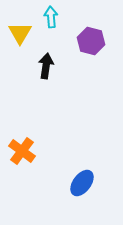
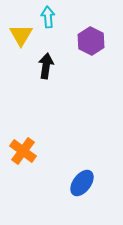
cyan arrow: moved 3 px left
yellow triangle: moved 1 px right, 2 px down
purple hexagon: rotated 12 degrees clockwise
orange cross: moved 1 px right
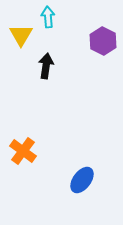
purple hexagon: moved 12 px right
blue ellipse: moved 3 px up
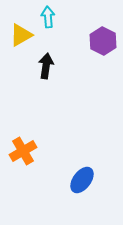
yellow triangle: rotated 30 degrees clockwise
orange cross: rotated 24 degrees clockwise
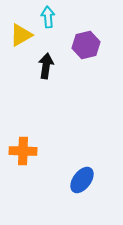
purple hexagon: moved 17 px left, 4 px down; rotated 20 degrees clockwise
orange cross: rotated 32 degrees clockwise
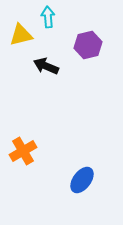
yellow triangle: rotated 15 degrees clockwise
purple hexagon: moved 2 px right
black arrow: rotated 75 degrees counterclockwise
orange cross: rotated 32 degrees counterclockwise
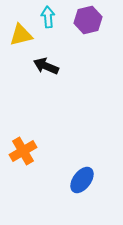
purple hexagon: moved 25 px up
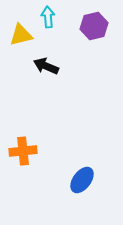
purple hexagon: moved 6 px right, 6 px down
orange cross: rotated 24 degrees clockwise
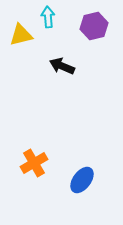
black arrow: moved 16 px right
orange cross: moved 11 px right, 12 px down; rotated 24 degrees counterclockwise
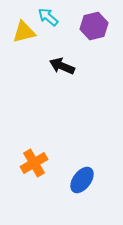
cyan arrow: rotated 45 degrees counterclockwise
yellow triangle: moved 3 px right, 3 px up
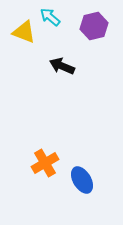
cyan arrow: moved 2 px right
yellow triangle: rotated 35 degrees clockwise
orange cross: moved 11 px right
blue ellipse: rotated 68 degrees counterclockwise
